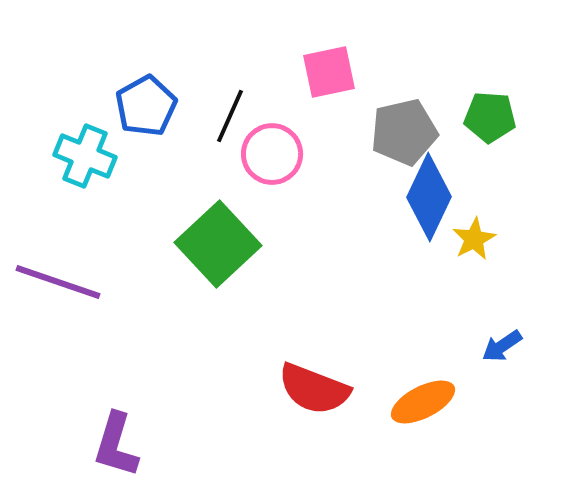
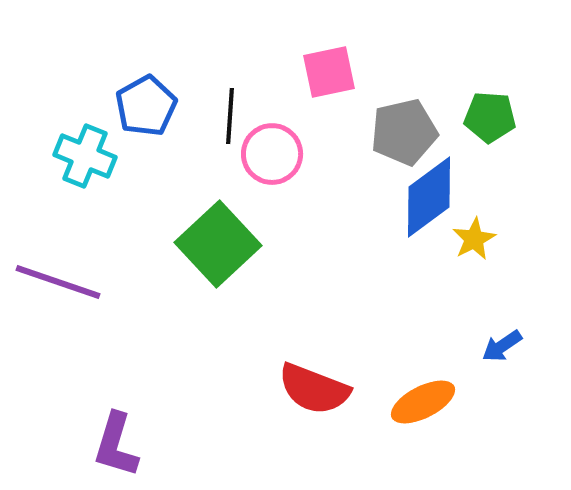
black line: rotated 20 degrees counterclockwise
blue diamond: rotated 28 degrees clockwise
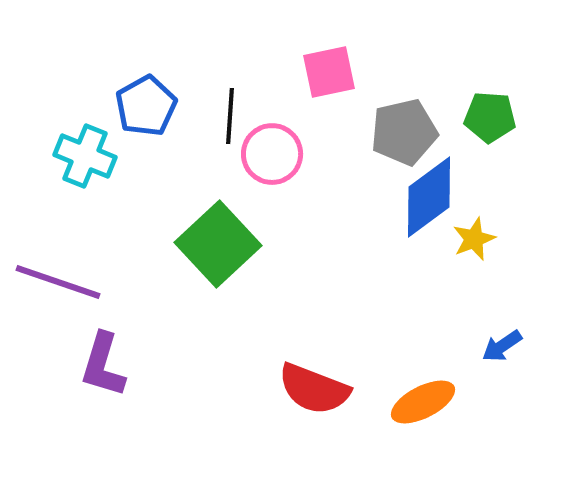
yellow star: rotated 6 degrees clockwise
purple L-shape: moved 13 px left, 80 px up
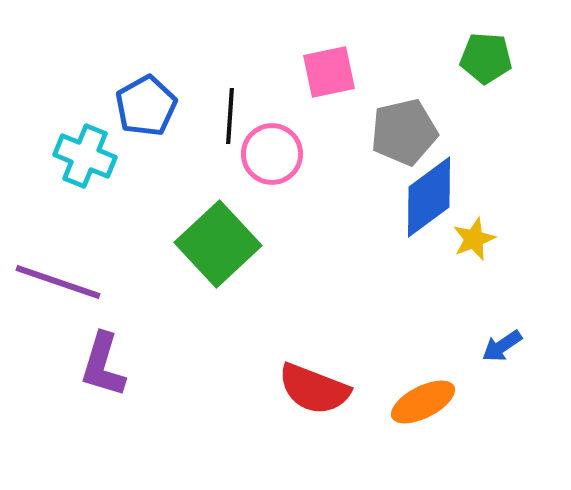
green pentagon: moved 4 px left, 59 px up
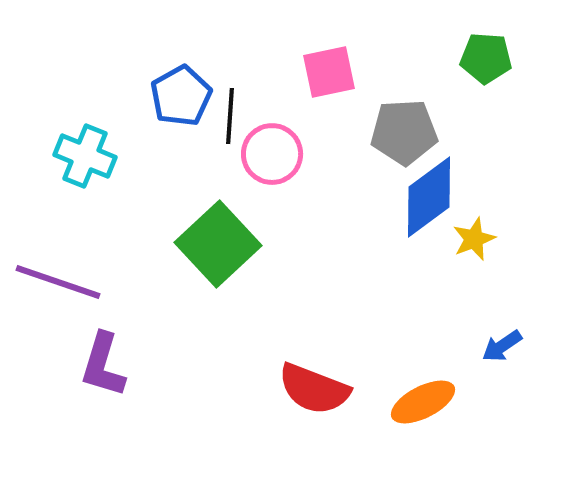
blue pentagon: moved 35 px right, 10 px up
gray pentagon: rotated 10 degrees clockwise
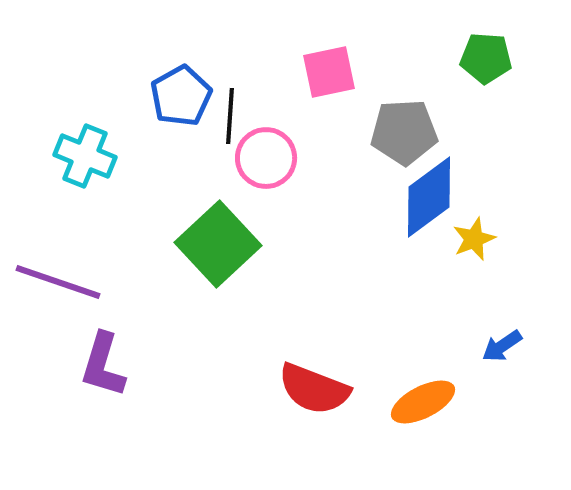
pink circle: moved 6 px left, 4 px down
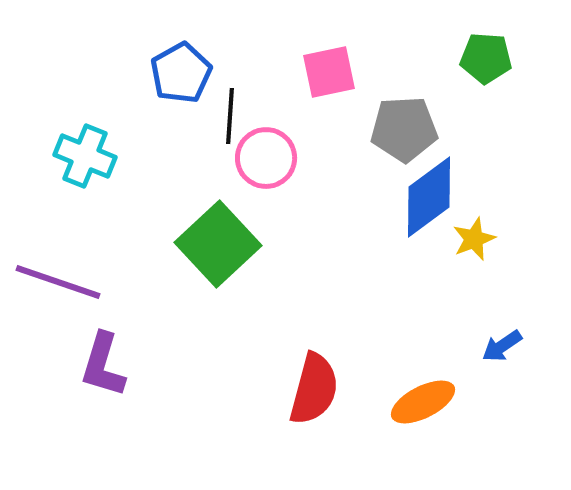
blue pentagon: moved 23 px up
gray pentagon: moved 3 px up
red semicircle: rotated 96 degrees counterclockwise
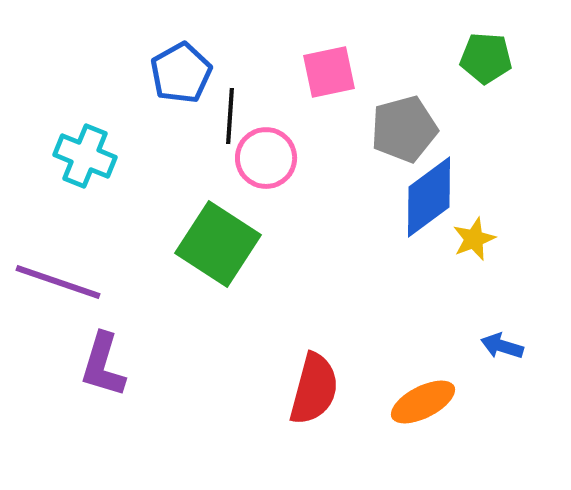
gray pentagon: rotated 12 degrees counterclockwise
green square: rotated 14 degrees counterclockwise
blue arrow: rotated 51 degrees clockwise
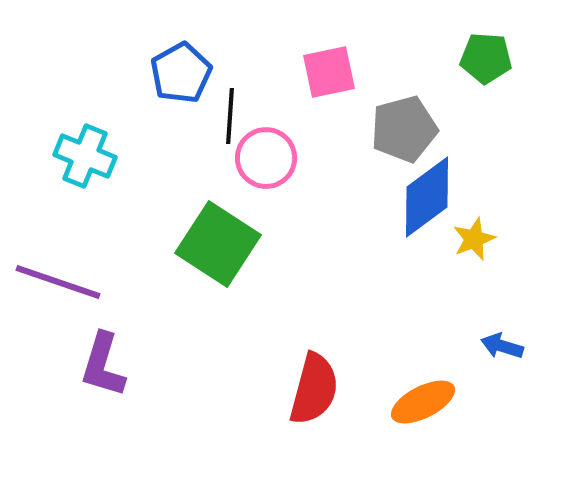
blue diamond: moved 2 px left
